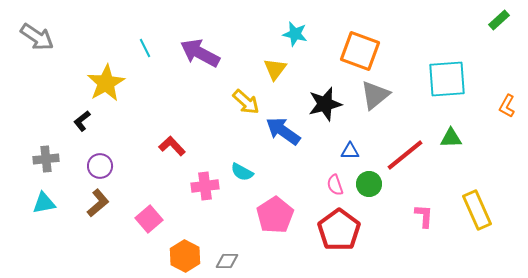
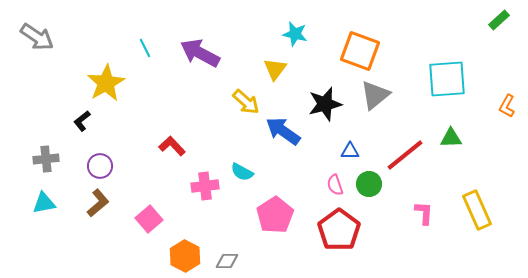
pink L-shape: moved 3 px up
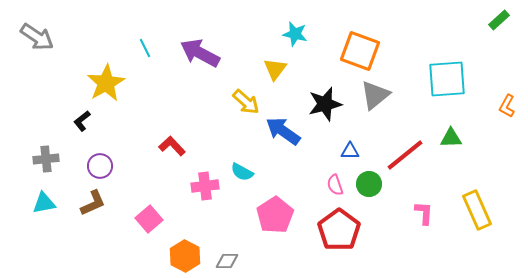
brown L-shape: moved 5 px left; rotated 16 degrees clockwise
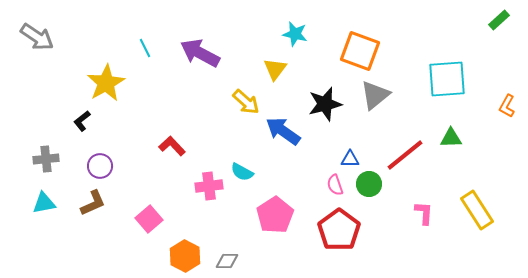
blue triangle: moved 8 px down
pink cross: moved 4 px right
yellow rectangle: rotated 9 degrees counterclockwise
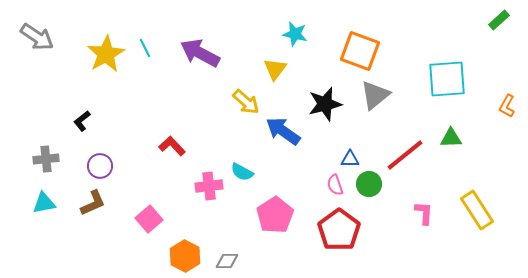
yellow star: moved 29 px up
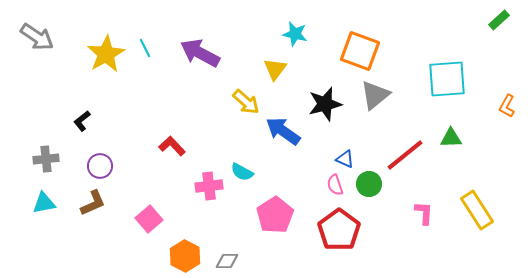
blue triangle: moved 5 px left; rotated 24 degrees clockwise
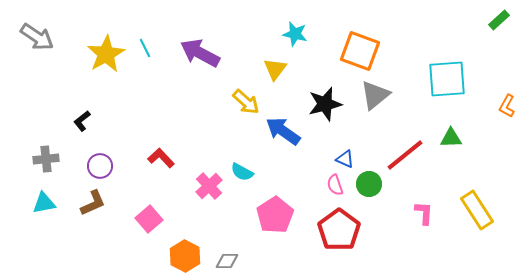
red L-shape: moved 11 px left, 12 px down
pink cross: rotated 36 degrees counterclockwise
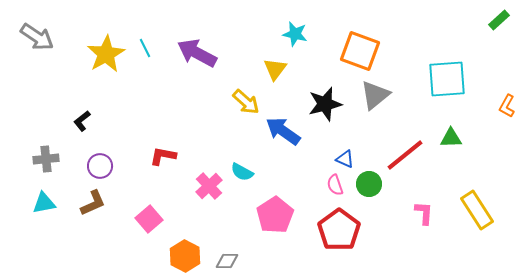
purple arrow: moved 3 px left
red L-shape: moved 2 px right, 2 px up; rotated 36 degrees counterclockwise
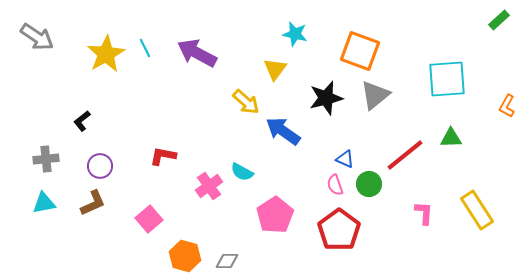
black star: moved 1 px right, 6 px up
pink cross: rotated 8 degrees clockwise
orange hexagon: rotated 12 degrees counterclockwise
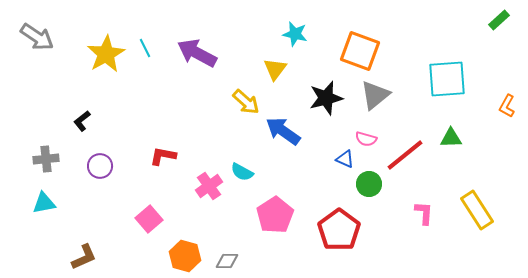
pink semicircle: moved 31 px right, 46 px up; rotated 55 degrees counterclockwise
brown L-shape: moved 9 px left, 54 px down
